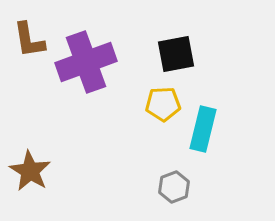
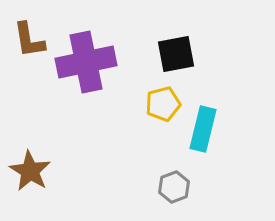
purple cross: rotated 8 degrees clockwise
yellow pentagon: rotated 12 degrees counterclockwise
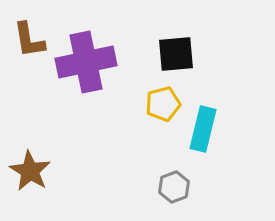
black square: rotated 6 degrees clockwise
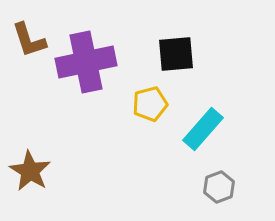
brown L-shape: rotated 9 degrees counterclockwise
yellow pentagon: moved 13 px left
cyan rectangle: rotated 27 degrees clockwise
gray hexagon: moved 45 px right
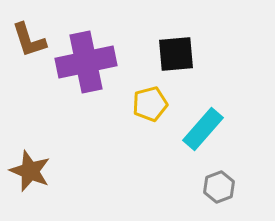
brown star: rotated 9 degrees counterclockwise
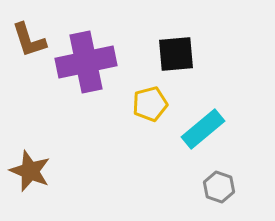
cyan rectangle: rotated 9 degrees clockwise
gray hexagon: rotated 20 degrees counterclockwise
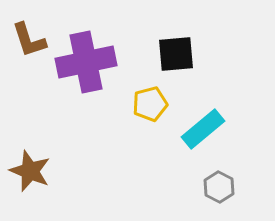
gray hexagon: rotated 8 degrees clockwise
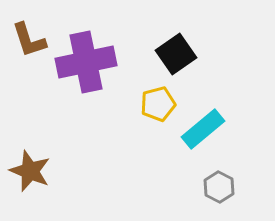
black square: rotated 30 degrees counterclockwise
yellow pentagon: moved 8 px right
